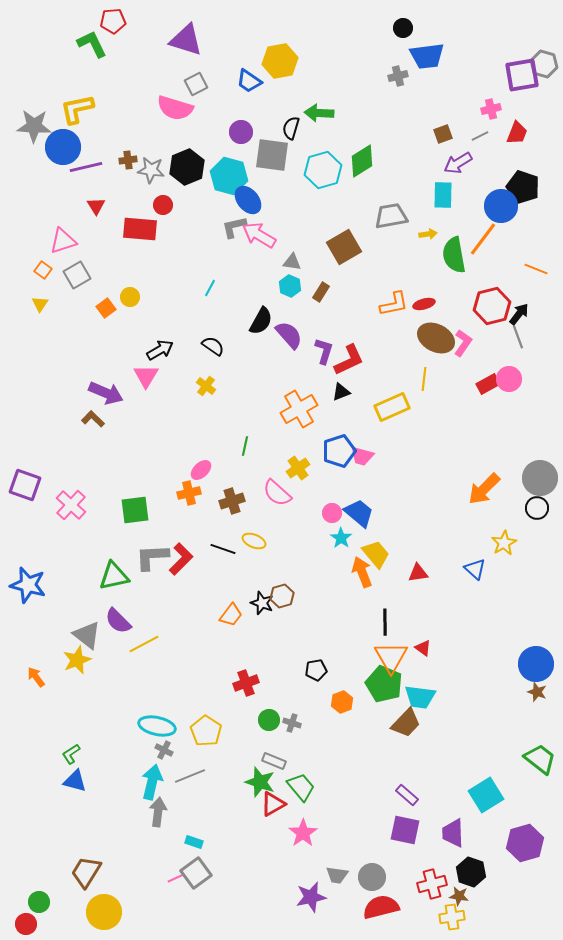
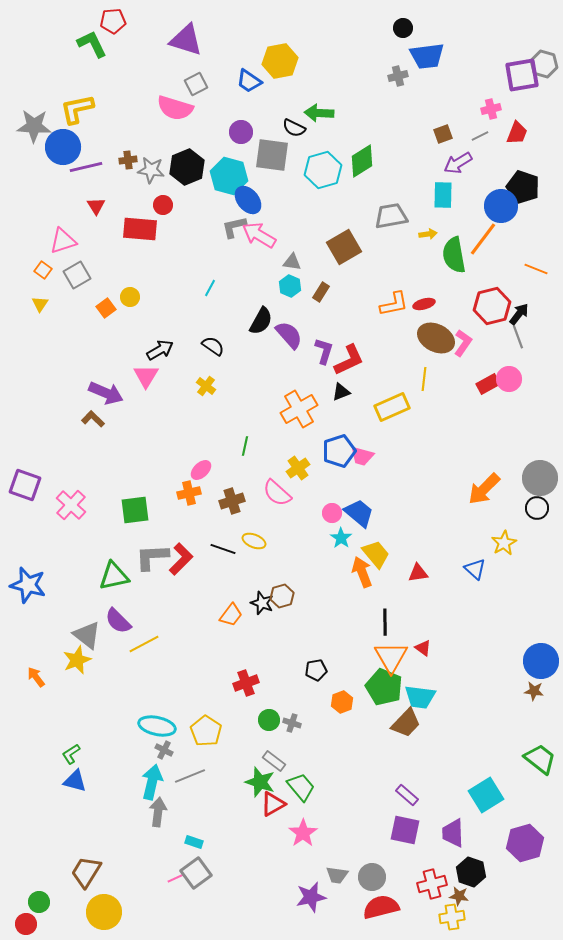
black semicircle at (291, 128): moved 3 px right; rotated 80 degrees counterclockwise
blue circle at (536, 664): moved 5 px right, 3 px up
green pentagon at (384, 684): moved 3 px down
brown star at (537, 692): moved 3 px left, 1 px up; rotated 12 degrees counterclockwise
gray rectangle at (274, 761): rotated 15 degrees clockwise
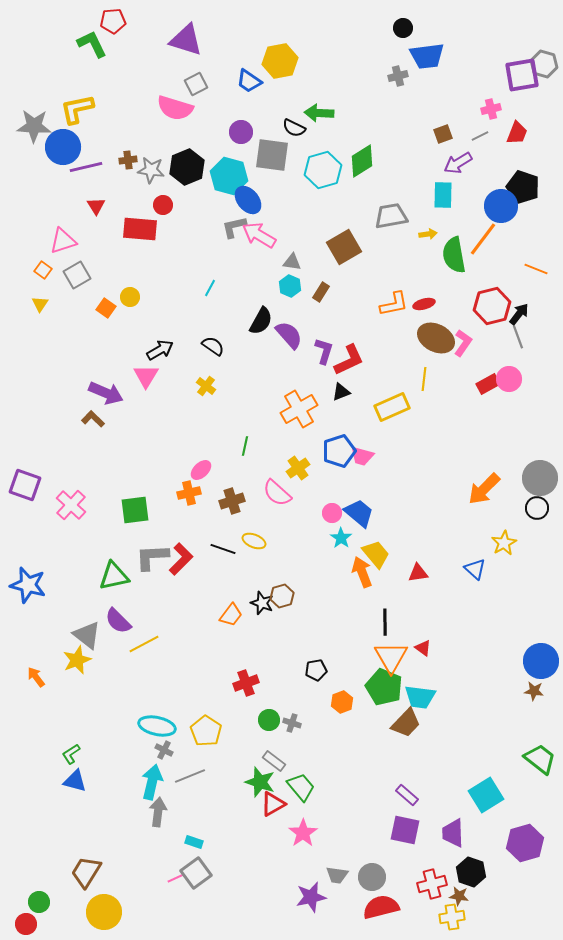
orange square at (106, 308): rotated 18 degrees counterclockwise
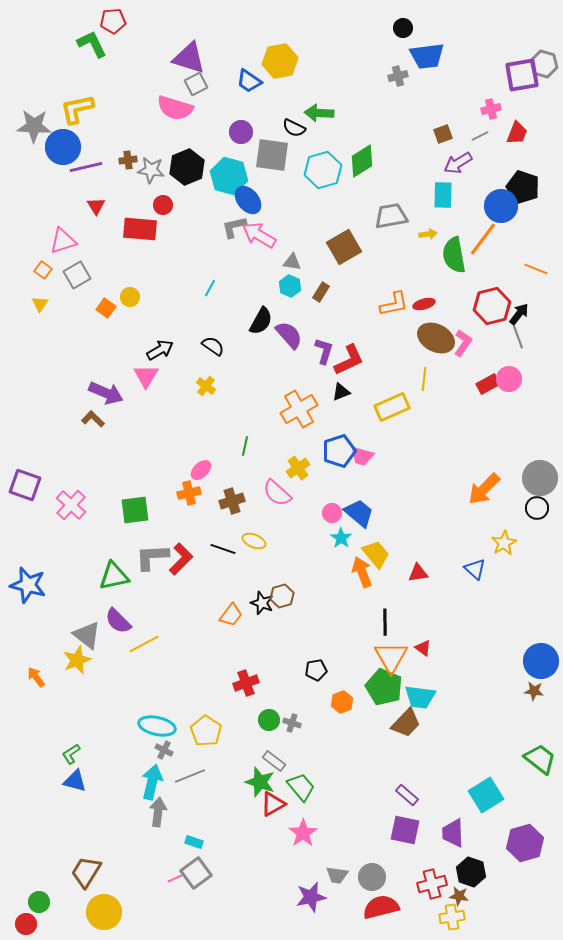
purple triangle at (186, 40): moved 3 px right, 18 px down
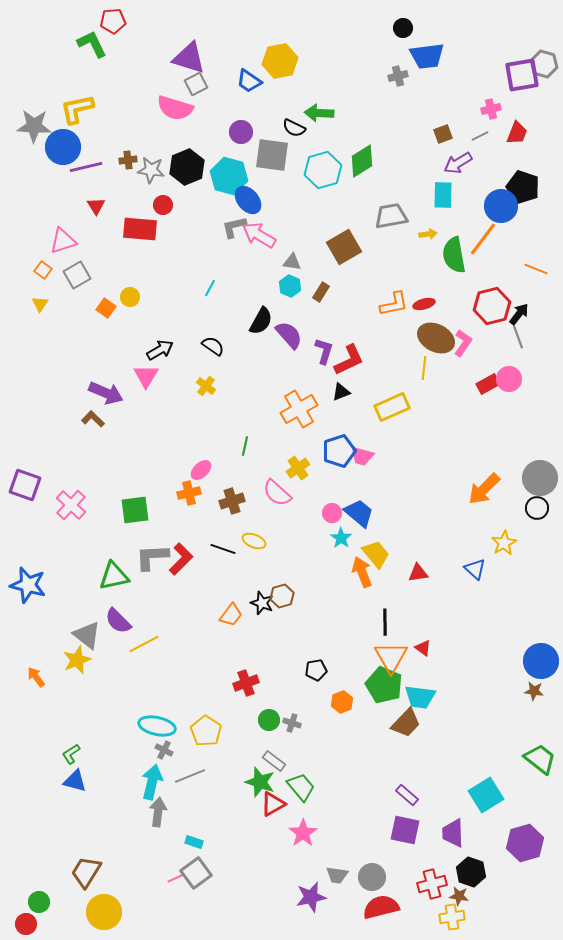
yellow line at (424, 379): moved 11 px up
green pentagon at (384, 687): moved 2 px up
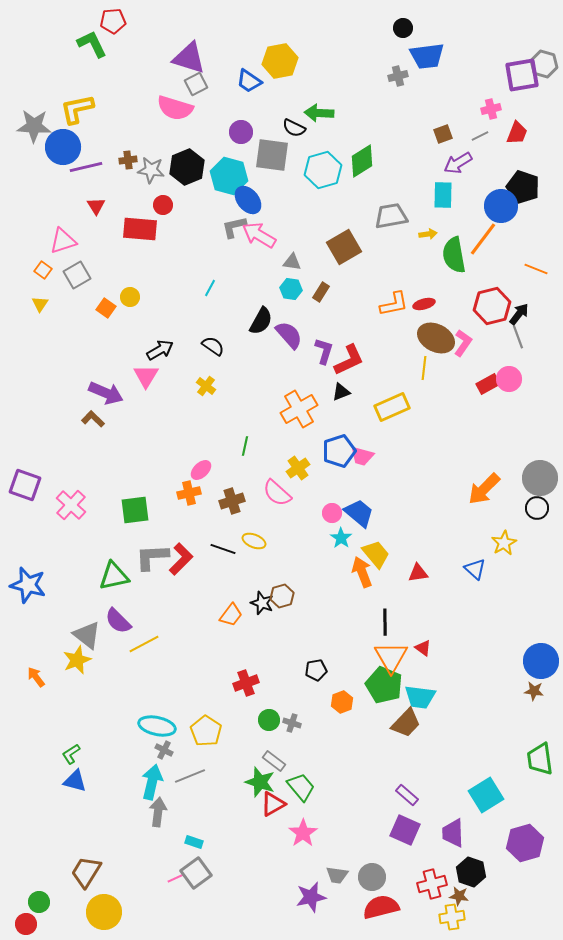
cyan hexagon at (290, 286): moved 1 px right, 3 px down; rotated 15 degrees counterclockwise
green trapezoid at (540, 759): rotated 136 degrees counterclockwise
purple square at (405, 830): rotated 12 degrees clockwise
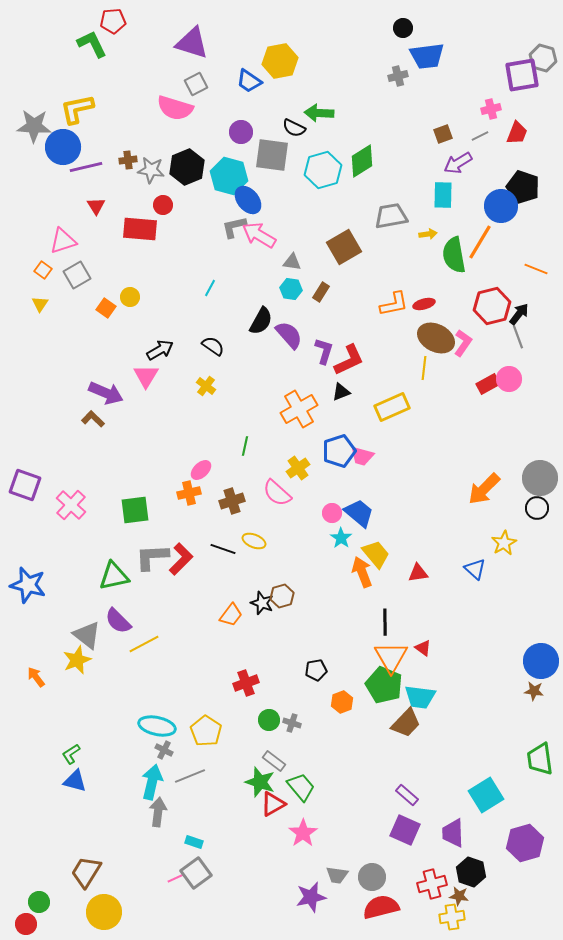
purple triangle at (189, 58): moved 3 px right, 15 px up
gray hexagon at (544, 64): moved 1 px left, 6 px up
orange line at (483, 239): moved 3 px left, 3 px down; rotated 6 degrees counterclockwise
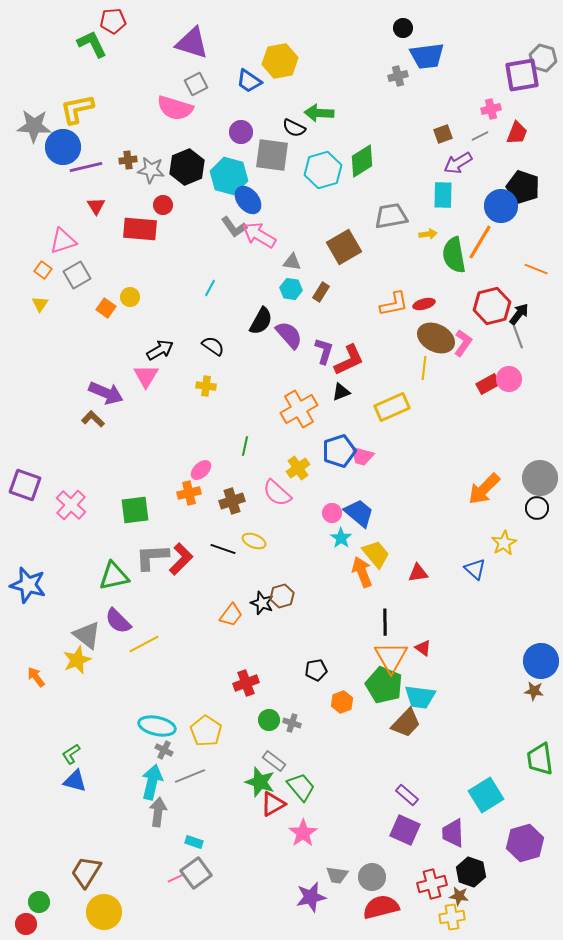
gray L-shape at (234, 227): rotated 112 degrees counterclockwise
yellow cross at (206, 386): rotated 30 degrees counterclockwise
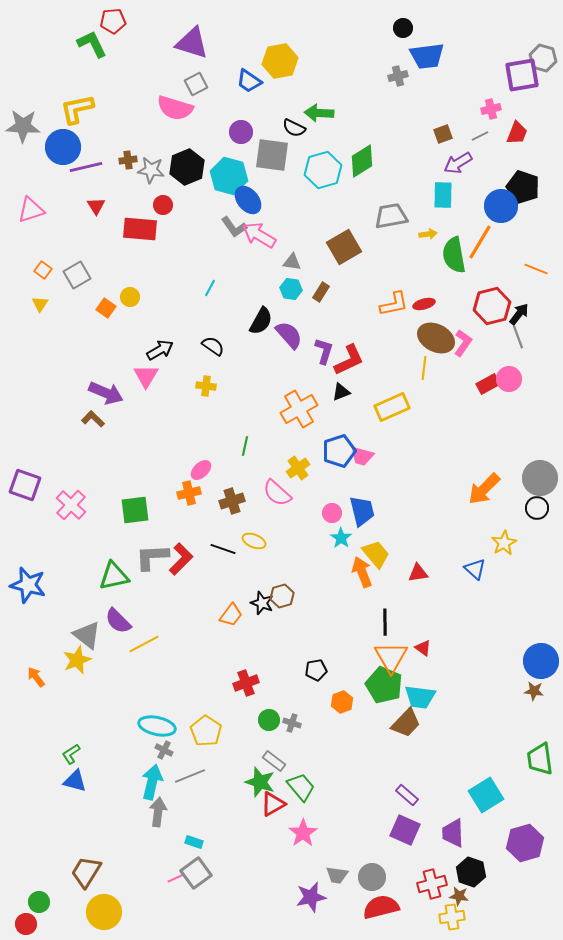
gray star at (34, 126): moved 11 px left
pink triangle at (63, 241): moved 32 px left, 31 px up
blue trapezoid at (359, 513): moved 3 px right, 2 px up; rotated 36 degrees clockwise
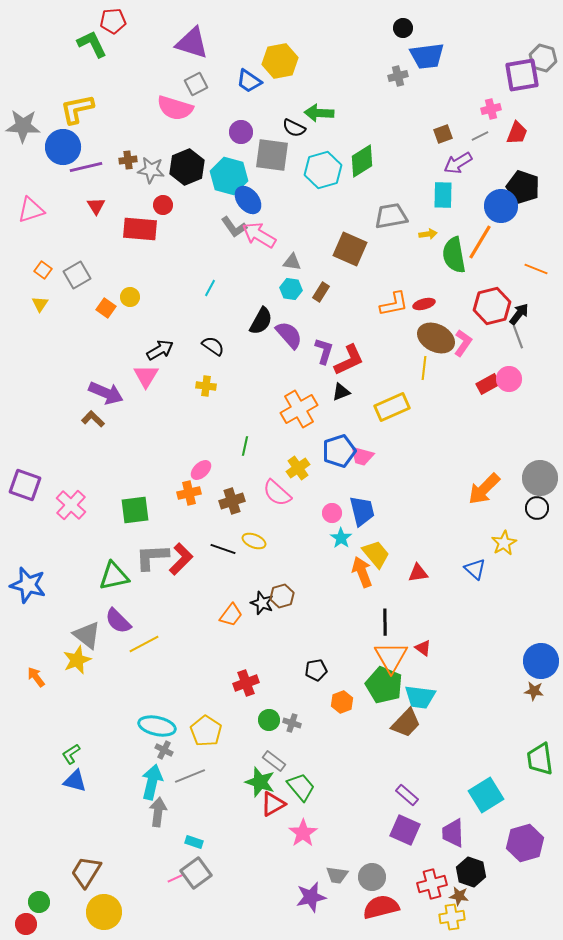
brown square at (344, 247): moved 6 px right, 2 px down; rotated 36 degrees counterclockwise
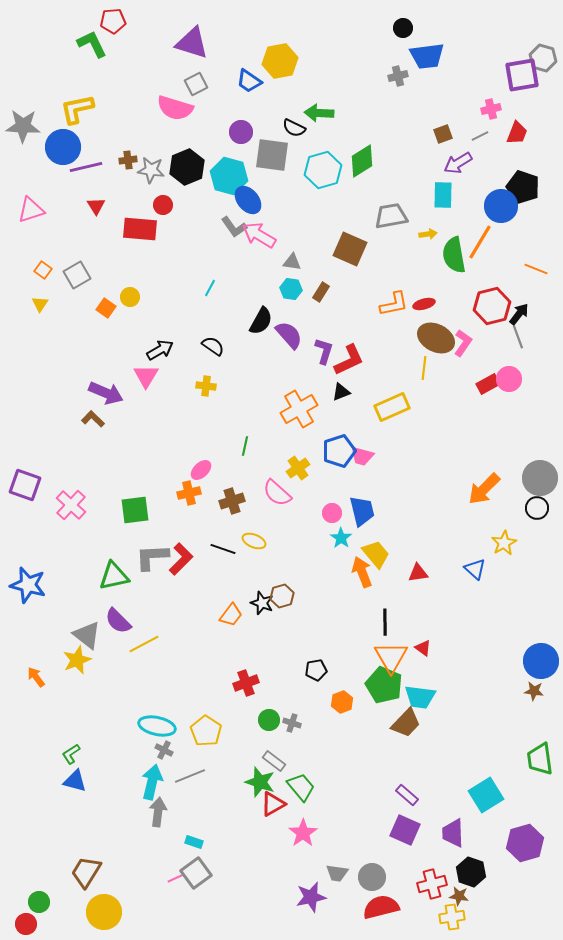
gray trapezoid at (337, 875): moved 2 px up
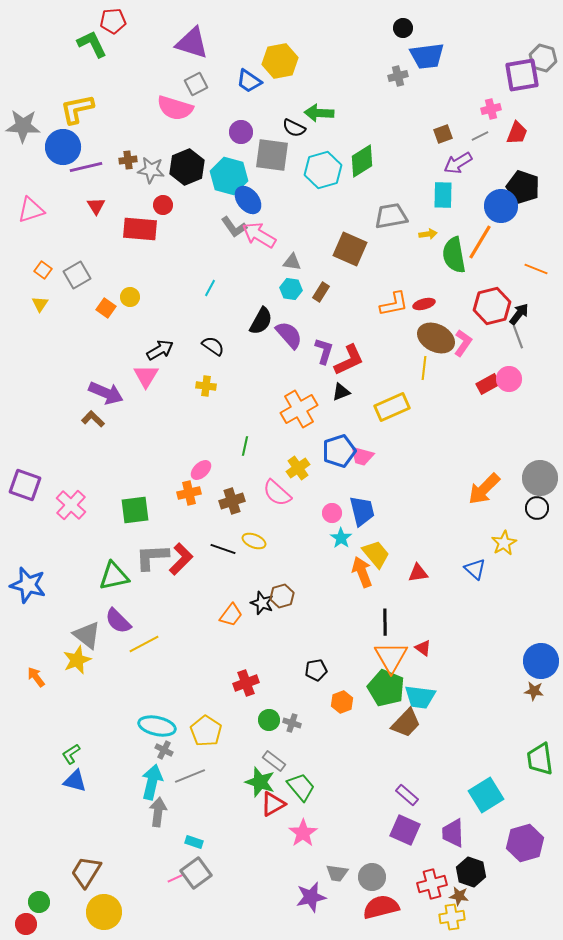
green pentagon at (384, 685): moved 2 px right, 3 px down
